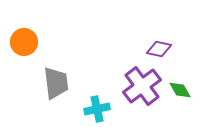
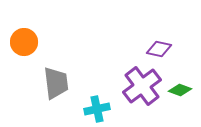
green diamond: rotated 40 degrees counterclockwise
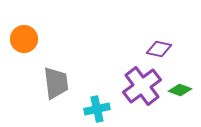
orange circle: moved 3 px up
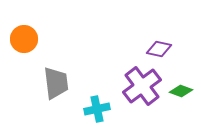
green diamond: moved 1 px right, 1 px down
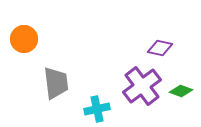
purple diamond: moved 1 px right, 1 px up
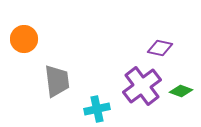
gray trapezoid: moved 1 px right, 2 px up
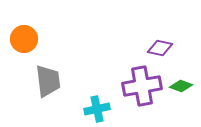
gray trapezoid: moved 9 px left
purple cross: rotated 27 degrees clockwise
green diamond: moved 5 px up
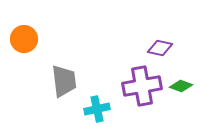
gray trapezoid: moved 16 px right
